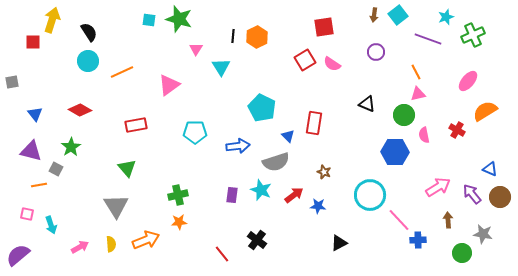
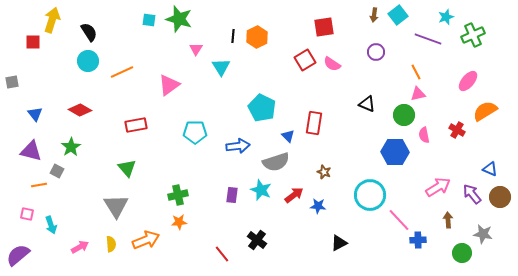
gray square at (56, 169): moved 1 px right, 2 px down
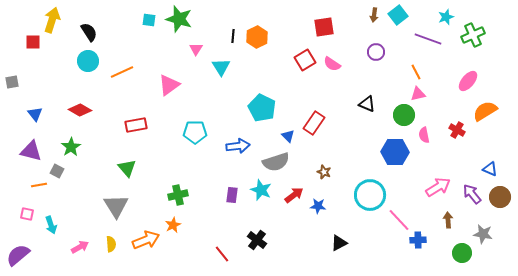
red rectangle at (314, 123): rotated 25 degrees clockwise
orange star at (179, 222): moved 6 px left, 3 px down; rotated 21 degrees counterclockwise
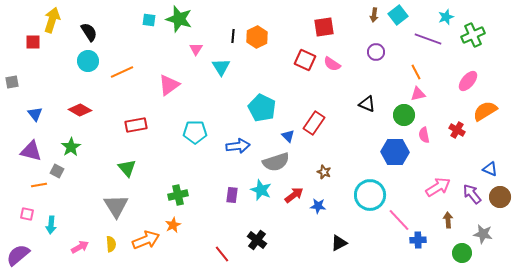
red square at (305, 60): rotated 35 degrees counterclockwise
cyan arrow at (51, 225): rotated 24 degrees clockwise
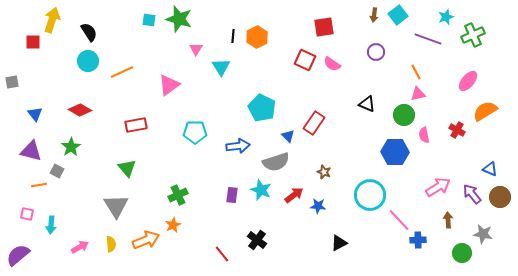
green cross at (178, 195): rotated 12 degrees counterclockwise
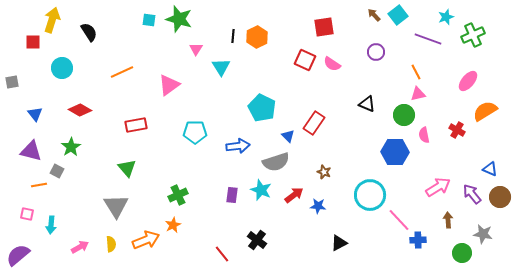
brown arrow at (374, 15): rotated 128 degrees clockwise
cyan circle at (88, 61): moved 26 px left, 7 px down
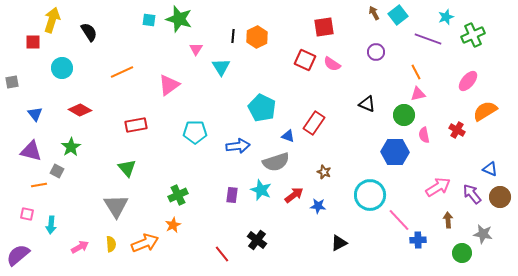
brown arrow at (374, 15): moved 2 px up; rotated 16 degrees clockwise
blue triangle at (288, 136): rotated 24 degrees counterclockwise
orange arrow at (146, 240): moved 1 px left, 3 px down
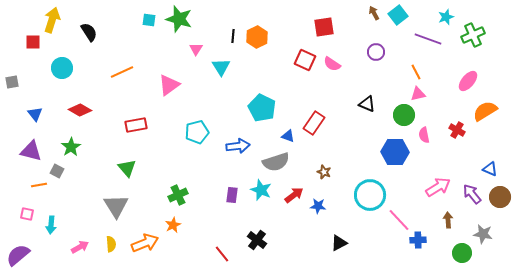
cyan pentagon at (195, 132): moved 2 px right; rotated 15 degrees counterclockwise
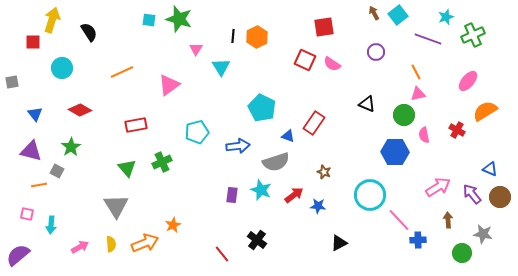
green cross at (178, 195): moved 16 px left, 33 px up
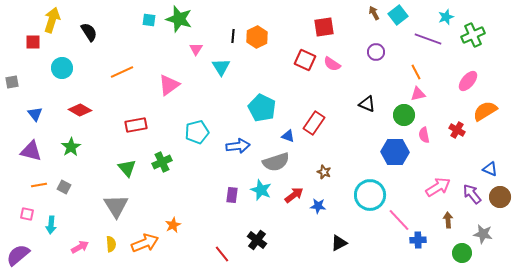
gray square at (57, 171): moved 7 px right, 16 px down
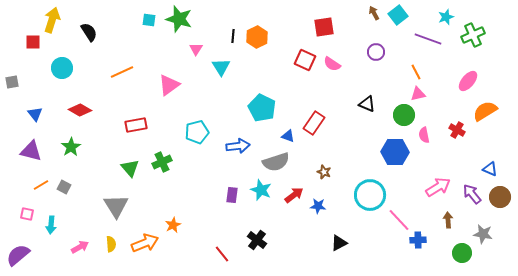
green triangle at (127, 168): moved 3 px right
orange line at (39, 185): moved 2 px right; rotated 21 degrees counterclockwise
